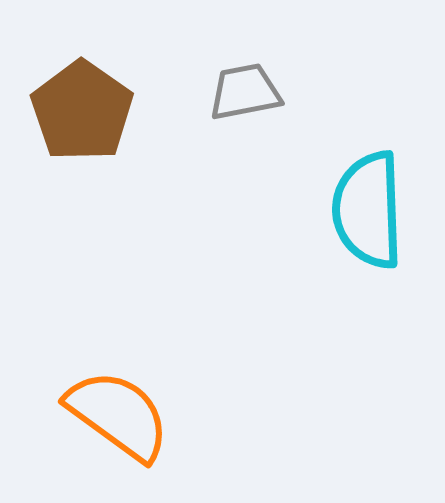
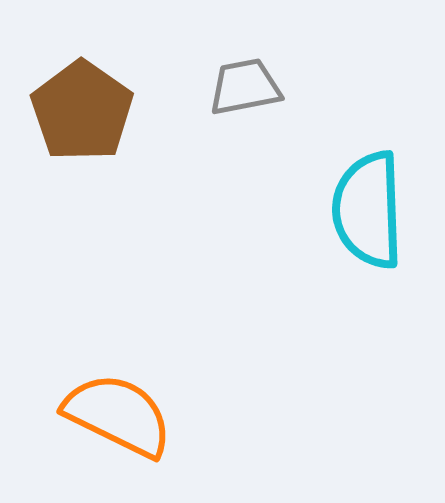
gray trapezoid: moved 5 px up
orange semicircle: rotated 10 degrees counterclockwise
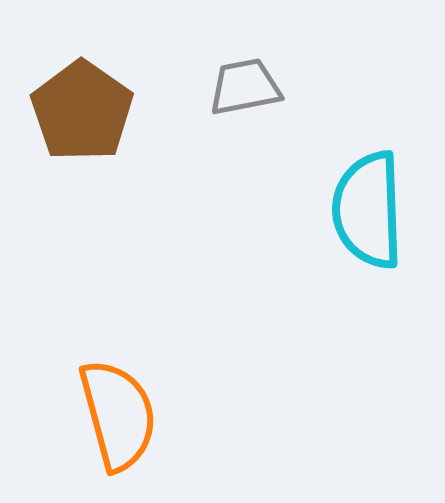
orange semicircle: rotated 49 degrees clockwise
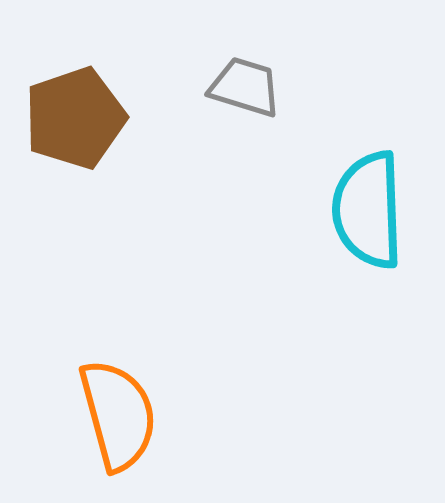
gray trapezoid: rotated 28 degrees clockwise
brown pentagon: moved 7 px left, 7 px down; rotated 18 degrees clockwise
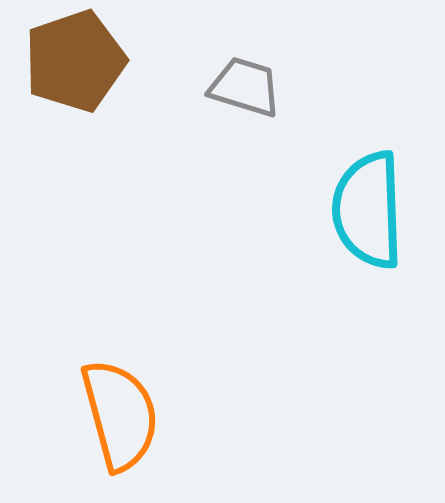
brown pentagon: moved 57 px up
orange semicircle: moved 2 px right
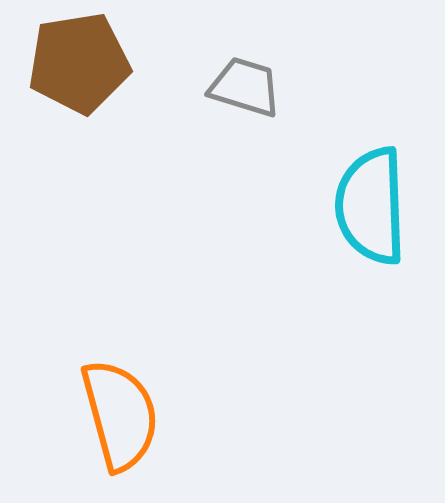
brown pentagon: moved 4 px right, 2 px down; rotated 10 degrees clockwise
cyan semicircle: moved 3 px right, 4 px up
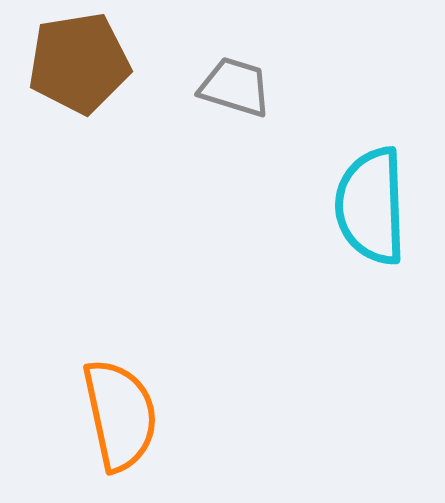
gray trapezoid: moved 10 px left
orange semicircle: rotated 3 degrees clockwise
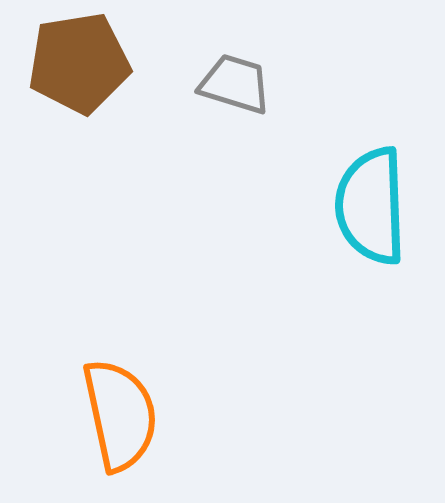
gray trapezoid: moved 3 px up
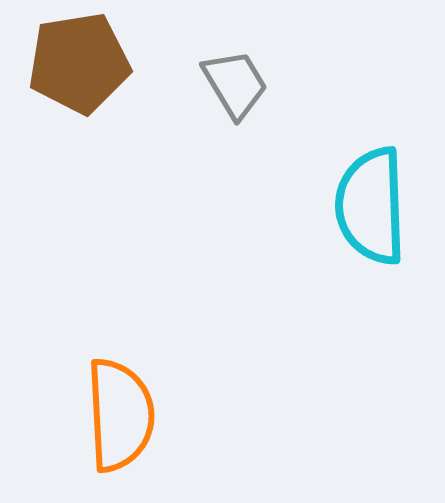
gray trapezoid: rotated 42 degrees clockwise
orange semicircle: rotated 9 degrees clockwise
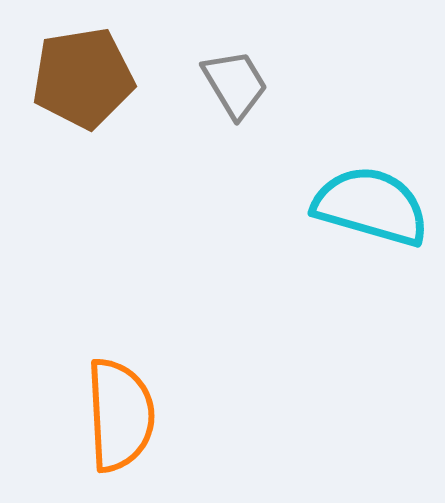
brown pentagon: moved 4 px right, 15 px down
cyan semicircle: rotated 108 degrees clockwise
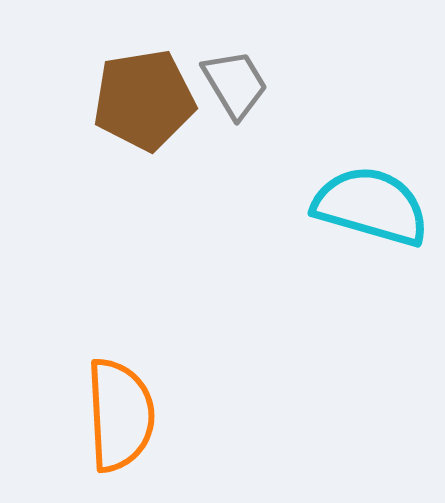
brown pentagon: moved 61 px right, 22 px down
